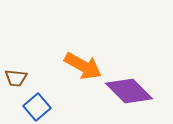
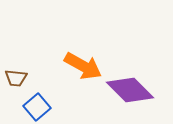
purple diamond: moved 1 px right, 1 px up
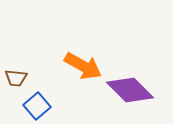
blue square: moved 1 px up
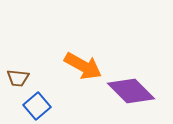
brown trapezoid: moved 2 px right
purple diamond: moved 1 px right, 1 px down
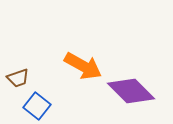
brown trapezoid: rotated 25 degrees counterclockwise
blue square: rotated 12 degrees counterclockwise
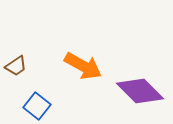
brown trapezoid: moved 2 px left, 12 px up; rotated 15 degrees counterclockwise
purple diamond: moved 9 px right
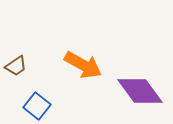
orange arrow: moved 1 px up
purple diamond: rotated 9 degrees clockwise
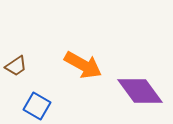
blue square: rotated 8 degrees counterclockwise
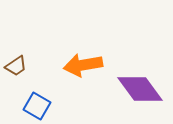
orange arrow: rotated 141 degrees clockwise
purple diamond: moved 2 px up
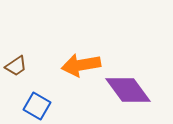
orange arrow: moved 2 px left
purple diamond: moved 12 px left, 1 px down
